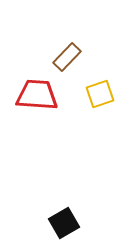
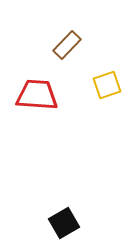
brown rectangle: moved 12 px up
yellow square: moved 7 px right, 9 px up
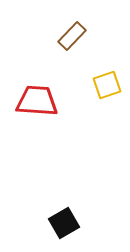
brown rectangle: moved 5 px right, 9 px up
red trapezoid: moved 6 px down
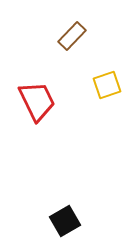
red trapezoid: rotated 60 degrees clockwise
black square: moved 1 px right, 2 px up
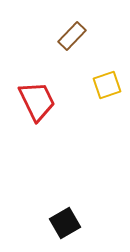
black square: moved 2 px down
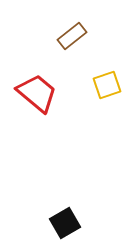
brown rectangle: rotated 8 degrees clockwise
red trapezoid: moved 8 px up; rotated 24 degrees counterclockwise
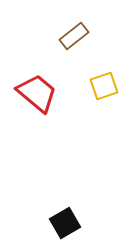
brown rectangle: moved 2 px right
yellow square: moved 3 px left, 1 px down
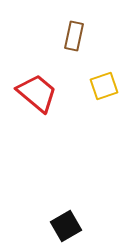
brown rectangle: rotated 40 degrees counterclockwise
black square: moved 1 px right, 3 px down
